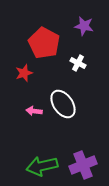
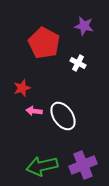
red star: moved 2 px left, 15 px down
white ellipse: moved 12 px down
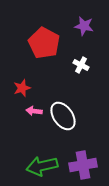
white cross: moved 3 px right, 2 px down
purple cross: rotated 12 degrees clockwise
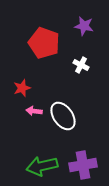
red pentagon: rotated 8 degrees counterclockwise
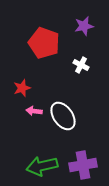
purple star: rotated 24 degrees counterclockwise
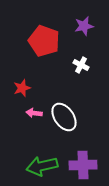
red pentagon: moved 2 px up
pink arrow: moved 2 px down
white ellipse: moved 1 px right, 1 px down
purple cross: rotated 8 degrees clockwise
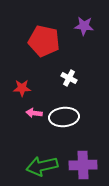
purple star: rotated 18 degrees clockwise
red pentagon: rotated 8 degrees counterclockwise
white cross: moved 12 px left, 13 px down
red star: rotated 18 degrees clockwise
white ellipse: rotated 60 degrees counterclockwise
